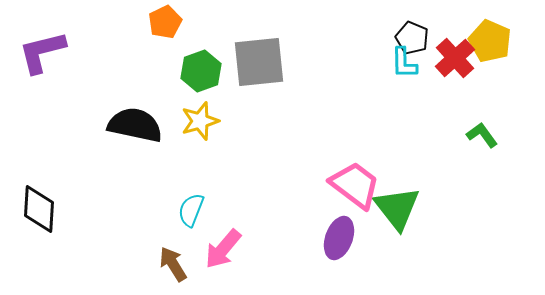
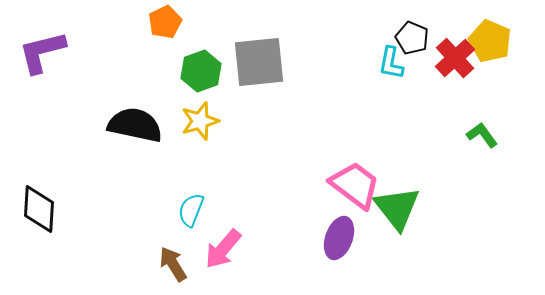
cyan L-shape: moved 13 px left; rotated 12 degrees clockwise
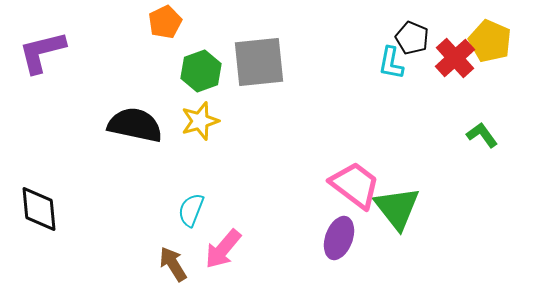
black diamond: rotated 9 degrees counterclockwise
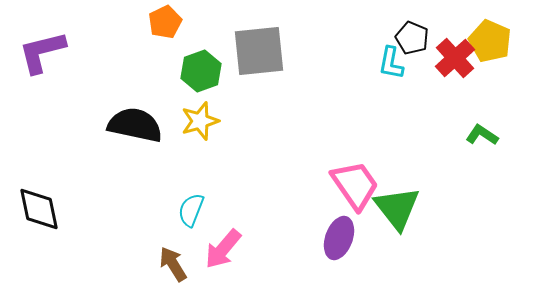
gray square: moved 11 px up
green L-shape: rotated 20 degrees counterclockwise
pink trapezoid: rotated 18 degrees clockwise
black diamond: rotated 6 degrees counterclockwise
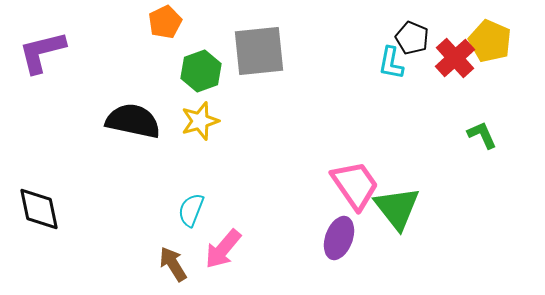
black semicircle: moved 2 px left, 4 px up
green L-shape: rotated 32 degrees clockwise
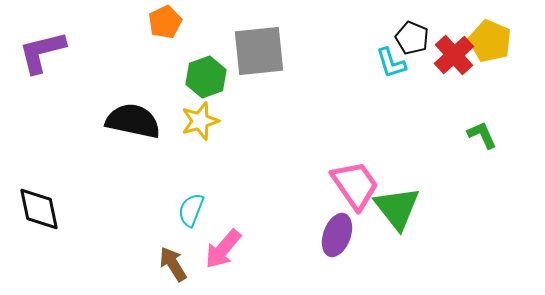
red cross: moved 1 px left, 3 px up
cyan L-shape: rotated 28 degrees counterclockwise
green hexagon: moved 5 px right, 6 px down
purple ellipse: moved 2 px left, 3 px up
